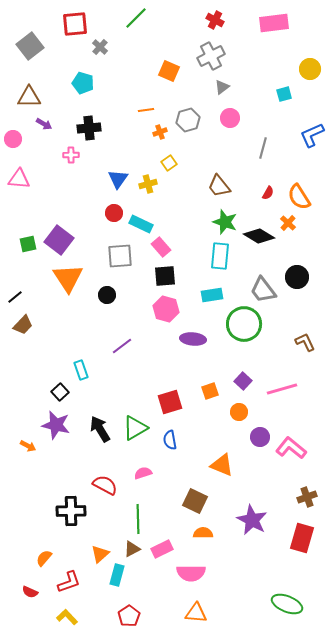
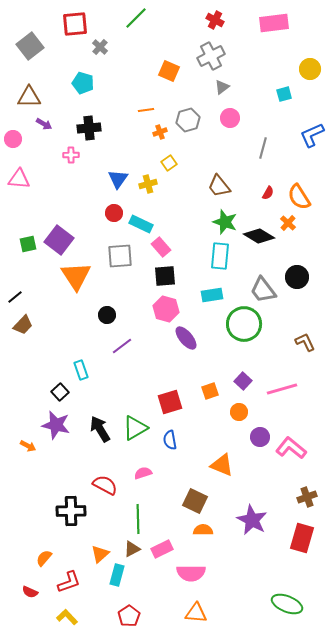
orange triangle at (68, 278): moved 8 px right, 2 px up
black circle at (107, 295): moved 20 px down
purple ellipse at (193, 339): moved 7 px left, 1 px up; rotated 45 degrees clockwise
orange semicircle at (203, 533): moved 3 px up
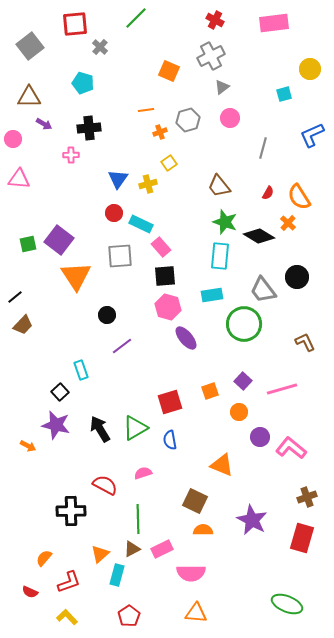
pink hexagon at (166, 309): moved 2 px right, 2 px up
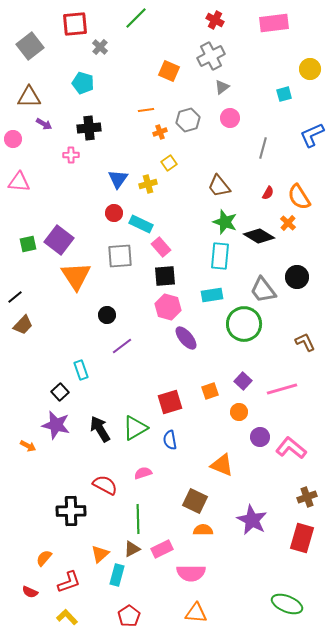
pink triangle at (19, 179): moved 3 px down
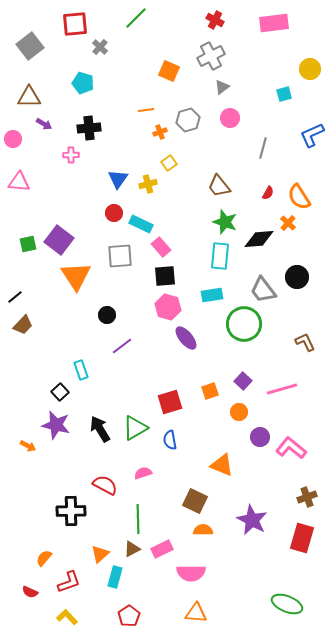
black diamond at (259, 236): moved 3 px down; rotated 36 degrees counterclockwise
cyan rectangle at (117, 575): moved 2 px left, 2 px down
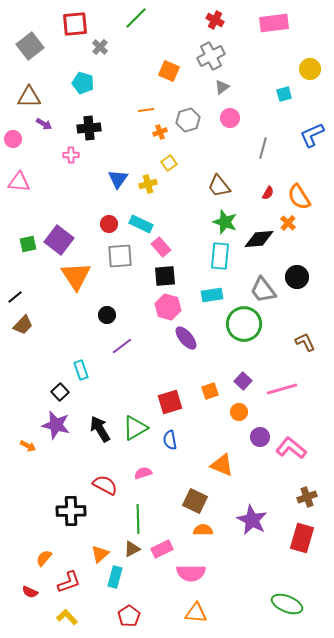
red circle at (114, 213): moved 5 px left, 11 px down
